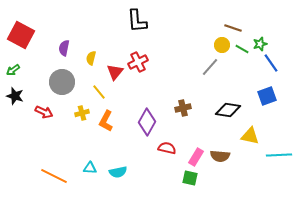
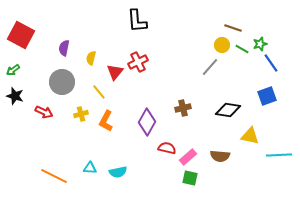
yellow cross: moved 1 px left, 1 px down
pink rectangle: moved 8 px left; rotated 18 degrees clockwise
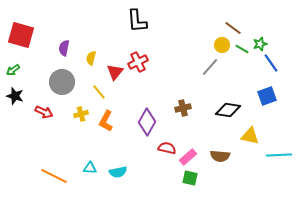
brown line: rotated 18 degrees clockwise
red square: rotated 12 degrees counterclockwise
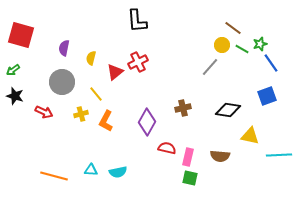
red triangle: rotated 12 degrees clockwise
yellow line: moved 3 px left, 2 px down
pink rectangle: rotated 36 degrees counterclockwise
cyan triangle: moved 1 px right, 2 px down
orange line: rotated 12 degrees counterclockwise
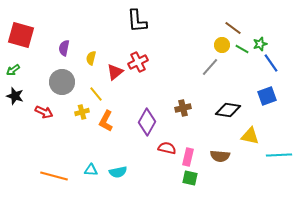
yellow cross: moved 1 px right, 2 px up
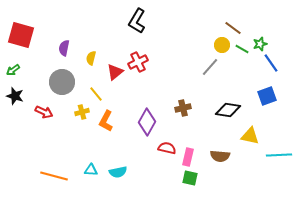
black L-shape: rotated 35 degrees clockwise
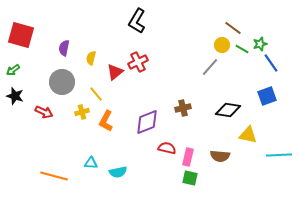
purple diamond: rotated 40 degrees clockwise
yellow triangle: moved 2 px left, 1 px up
cyan triangle: moved 7 px up
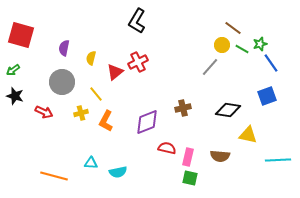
yellow cross: moved 1 px left, 1 px down
cyan line: moved 1 px left, 5 px down
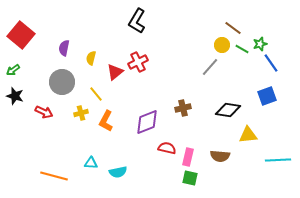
red square: rotated 24 degrees clockwise
yellow triangle: rotated 18 degrees counterclockwise
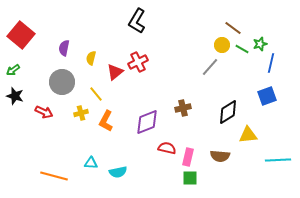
blue line: rotated 48 degrees clockwise
black diamond: moved 2 px down; rotated 40 degrees counterclockwise
green square: rotated 14 degrees counterclockwise
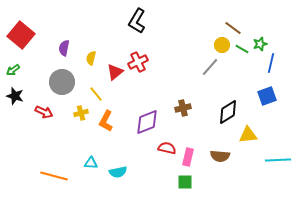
green square: moved 5 px left, 4 px down
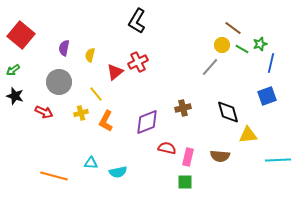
yellow semicircle: moved 1 px left, 3 px up
gray circle: moved 3 px left
black diamond: rotated 75 degrees counterclockwise
